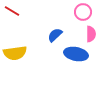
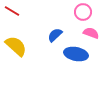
pink semicircle: moved 1 px up; rotated 70 degrees counterclockwise
yellow semicircle: moved 1 px right, 7 px up; rotated 130 degrees counterclockwise
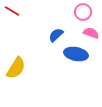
blue semicircle: moved 1 px right
yellow semicircle: moved 22 px down; rotated 80 degrees clockwise
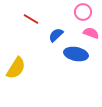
red line: moved 19 px right, 8 px down
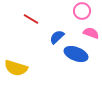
pink circle: moved 1 px left, 1 px up
blue semicircle: moved 1 px right, 2 px down
blue ellipse: rotated 10 degrees clockwise
yellow semicircle: rotated 75 degrees clockwise
